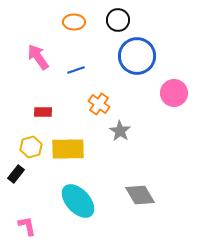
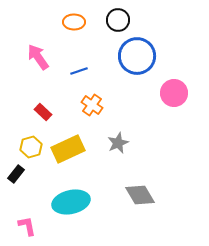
blue line: moved 3 px right, 1 px down
orange cross: moved 7 px left, 1 px down
red rectangle: rotated 42 degrees clockwise
gray star: moved 2 px left, 12 px down; rotated 15 degrees clockwise
yellow rectangle: rotated 24 degrees counterclockwise
cyan ellipse: moved 7 px left, 1 px down; rotated 60 degrees counterclockwise
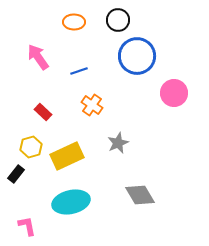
yellow rectangle: moved 1 px left, 7 px down
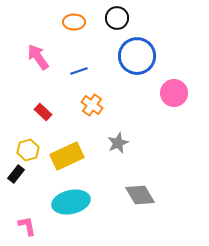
black circle: moved 1 px left, 2 px up
yellow hexagon: moved 3 px left, 3 px down
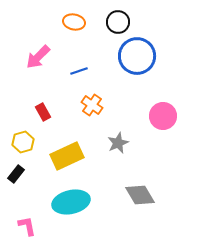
black circle: moved 1 px right, 4 px down
orange ellipse: rotated 10 degrees clockwise
pink arrow: rotated 100 degrees counterclockwise
pink circle: moved 11 px left, 23 px down
red rectangle: rotated 18 degrees clockwise
yellow hexagon: moved 5 px left, 8 px up
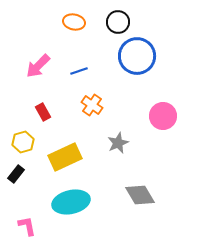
pink arrow: moved 9 px down
yellow rectangle: moved 2 px left, 1 px down
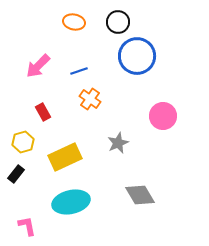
orange cross: moved 2 px left, 6 px up
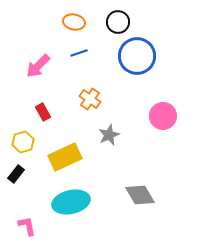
blue line: moved 18 px up
gray star: moved 9 px left, 8 px up
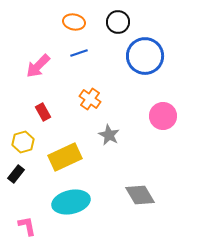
blue circle: moved 8 px right
gray star: rotated 20 degrees counterclockwise
